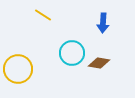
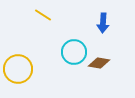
cyan circle: moved 2 px right, 1 px up
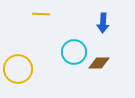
yellow line: moved 2 px left, 1 px up; rotated 30 degrees counterclockwise
brown diamond: rotated 10 degrees counterclockwise
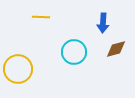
yellow line: moved 3 px down
brown diamond: moved 17 px right, 14 px up; rotated 15 degrees counterclockwise
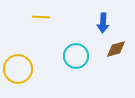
cyan circle: moved 2 px right, 4 px down
